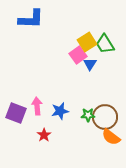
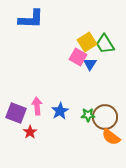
pink square: moved 2 px down; rotated 24 degrees counterclockwise
blue star: rotated 18 degrees counterclockwise
red star: moved 14 px left, 3 px up
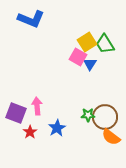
blue L-shape: rotated 20 degrees clockwise
blue star: moved 3 px left, 17 px down
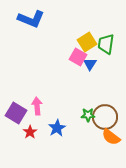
green trapezoid: moved 1 px right; rotated 40 degrees clockwise
purple square: rotated 10 degrees clockwise
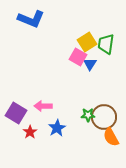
pink arrow: moved 6 px right; rotated 84 degrees counterclockwise
brown circle: moved 1 px left
orange semicircle: rotated 24 degrees clockwise
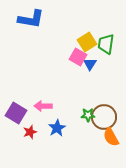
blue L-shape: rotated 12 degrees counterclockwise
red star: rotated 16 degrees clockwise
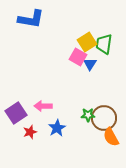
green trapezoid: moved 2 px left
purple square: rotated 25 degrees clockwise
brown circle: moved 1 px down
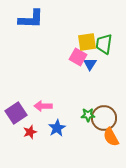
blue L-shape: rotated 8 degrees counterclockwise
yellow square: rotated 24 degrees clockwise
